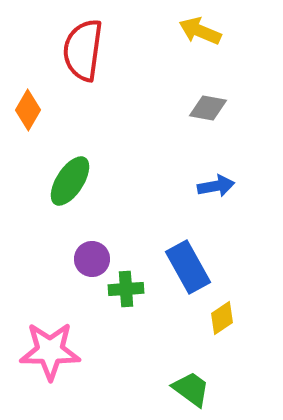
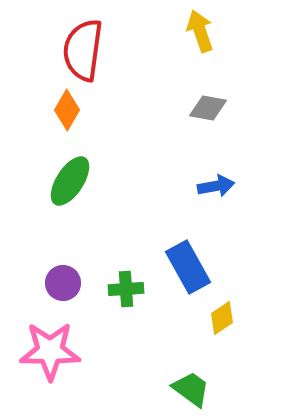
yellow arrow: rotated 48 degrees clockwise
orange diamond: moved 39 px right
purple circle: moved 29 px left, 24 px down
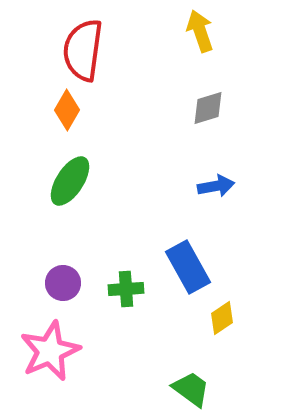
gray diamond: rotated 27 degrees counterclockwise
pink star: rotated 24 degrees counterclockwise
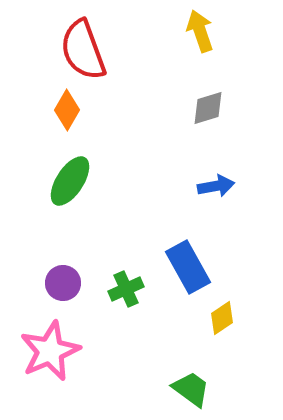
red semicircle: rotated 28 degrees counterclockwise
green cross: rotated 20 degrees counterclockwise
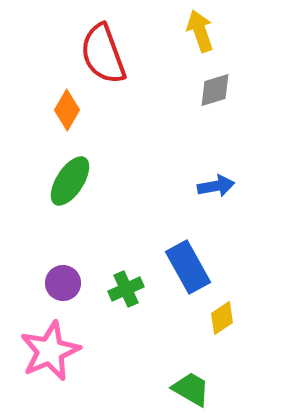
red semicircle: moved 20 px right, 4 px down
gray diamond: moved 7 px right, 18 px up
green trapezoid: rotated 6 degrees counterclockwise
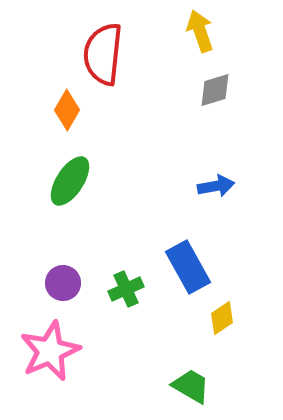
red semicircle: rotated 26 degrees clockwise
green trapezoid: moved 3 px up
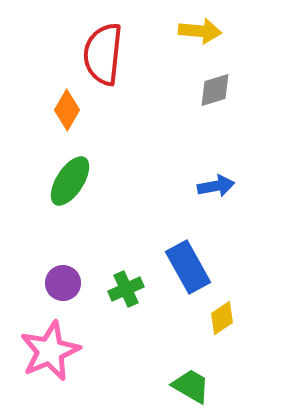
yellow arrow: rotated 114 degrees clockwise
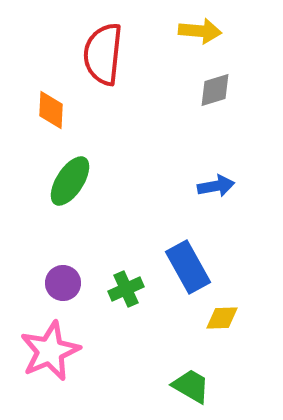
orange diamond: moved 16 px left; rotated 27 degrees counterclockwise
yellow diamond: rotated 32 degrees clockwise
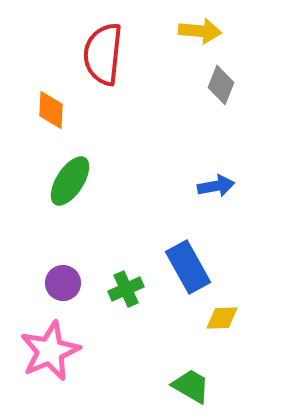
gray diamond: moved 6 px right, 5 px up; rotated 51 degrees counterclockwise
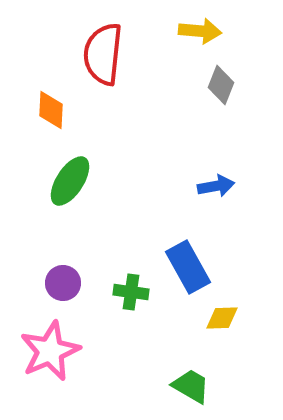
green cross: moved 5 px right, 3 px down; rotated 32 degrees clockwise
